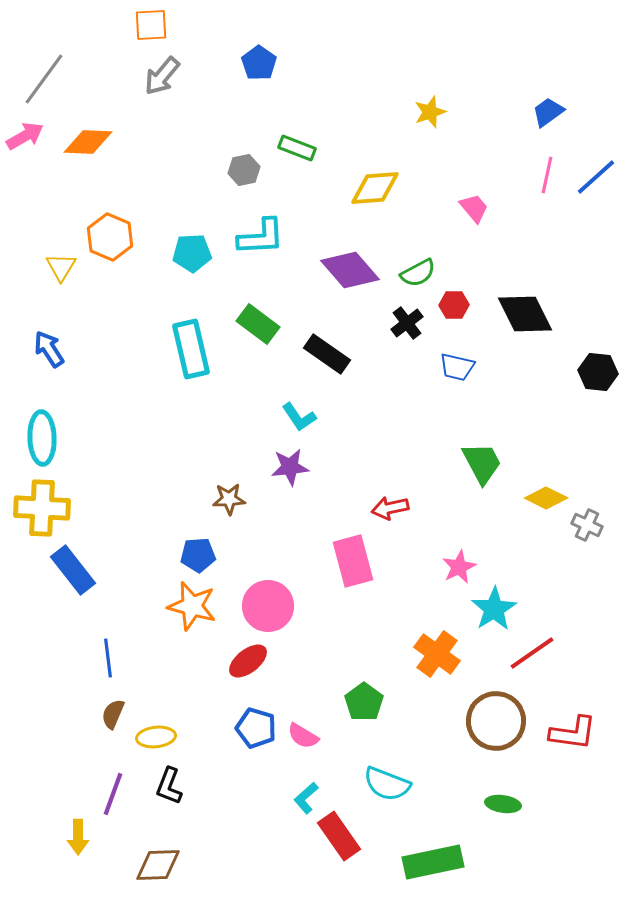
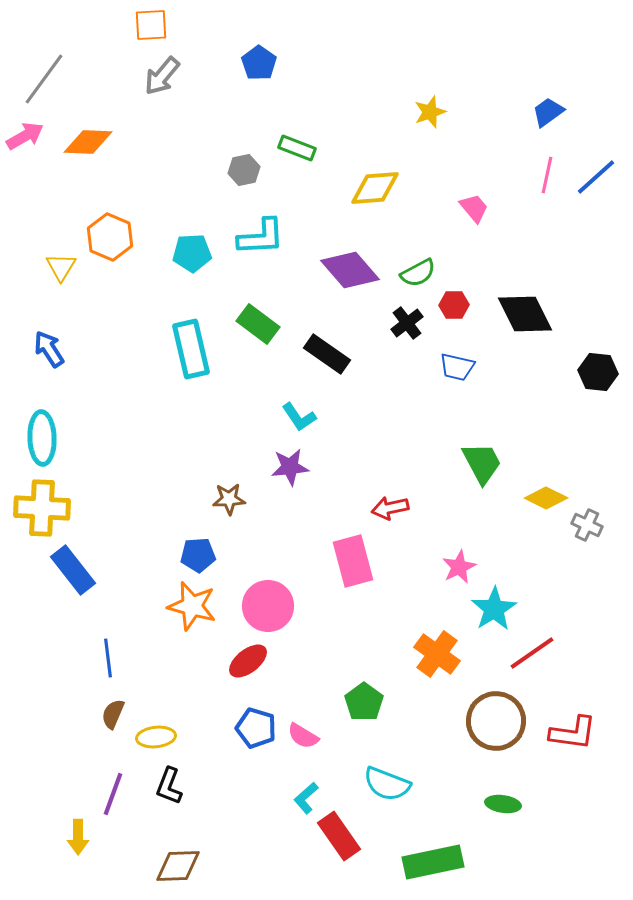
brown diamond at (158, 865): moved 20 px right, 1 px down
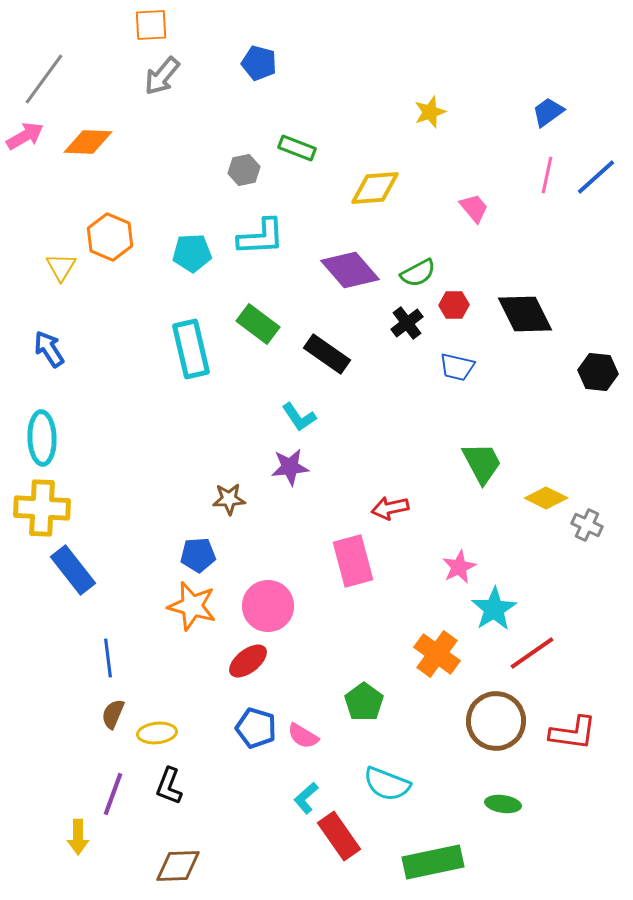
blue pentagon at (259, 63): rotated 20 degrees counterclockwise
yellow ellipse at (156, 737): moved 1 px right, 4 px up
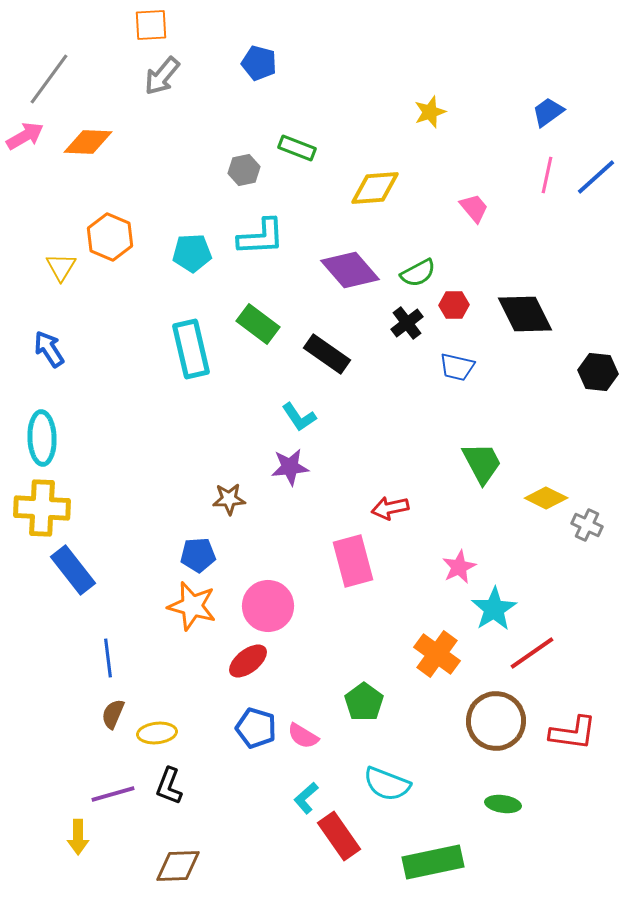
gray line at (44, 79): moved 5 px right
purple line at (113, 794): rotated 54 degrees clockwise
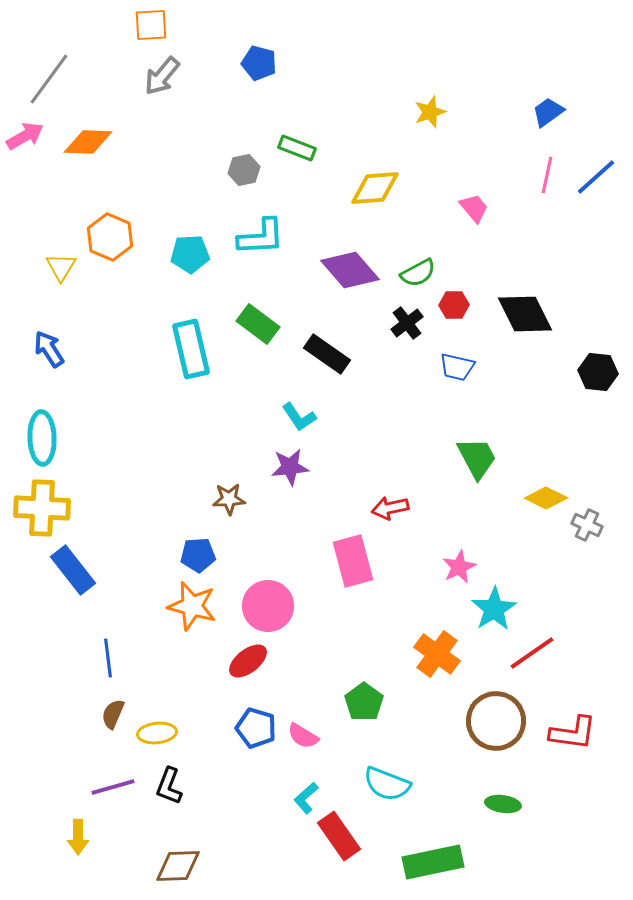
cyan pentagon at (192, 253): moved 2 px left, 1 px down
green trapezoid at (482, 463): moved 5 px left, 5 px up
purple line at (113, 794): moved 7 px up
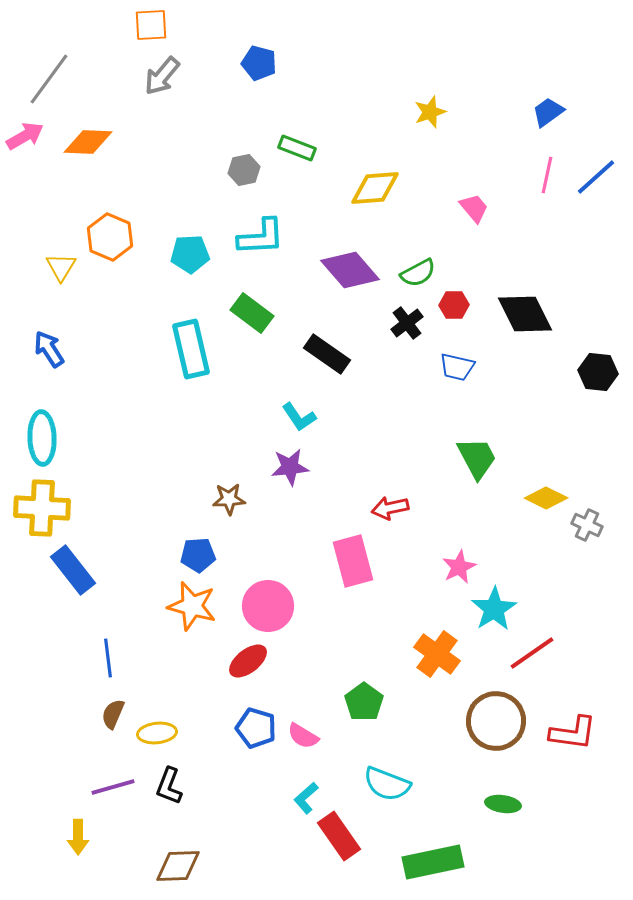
green rectangle at (258, 324): moved 6 px left, 11 px up
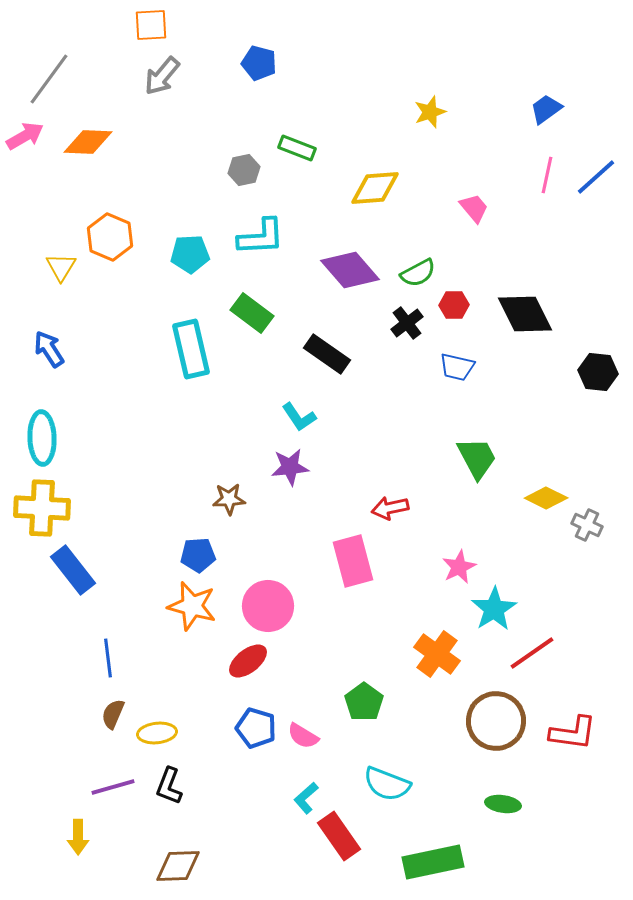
blue trapezoid at (548, 112): moved 2 px left, 3 px up
